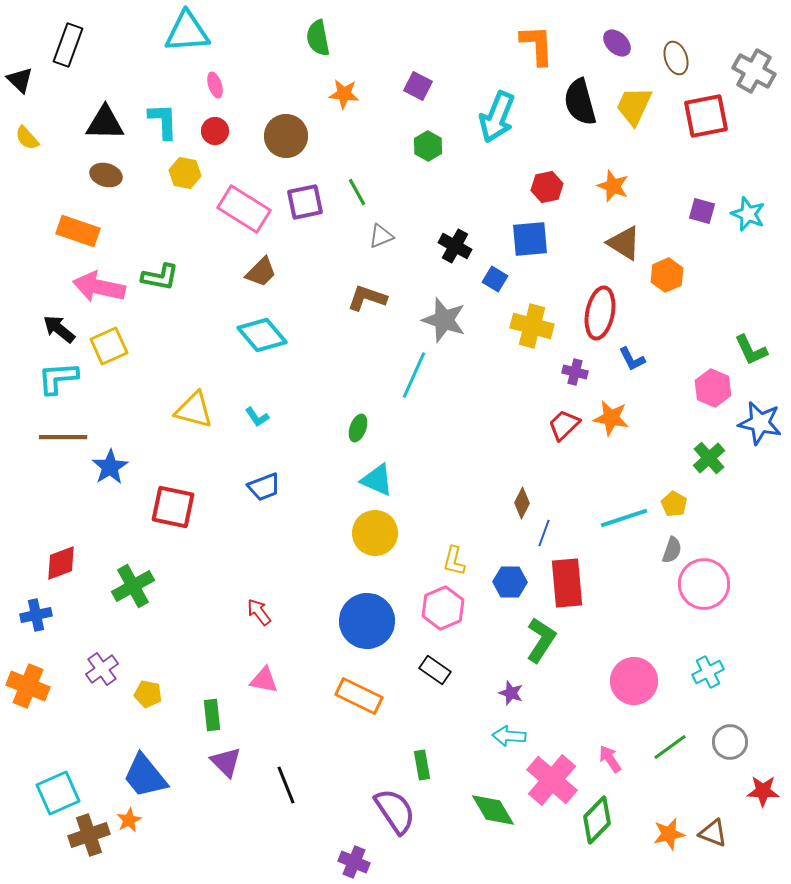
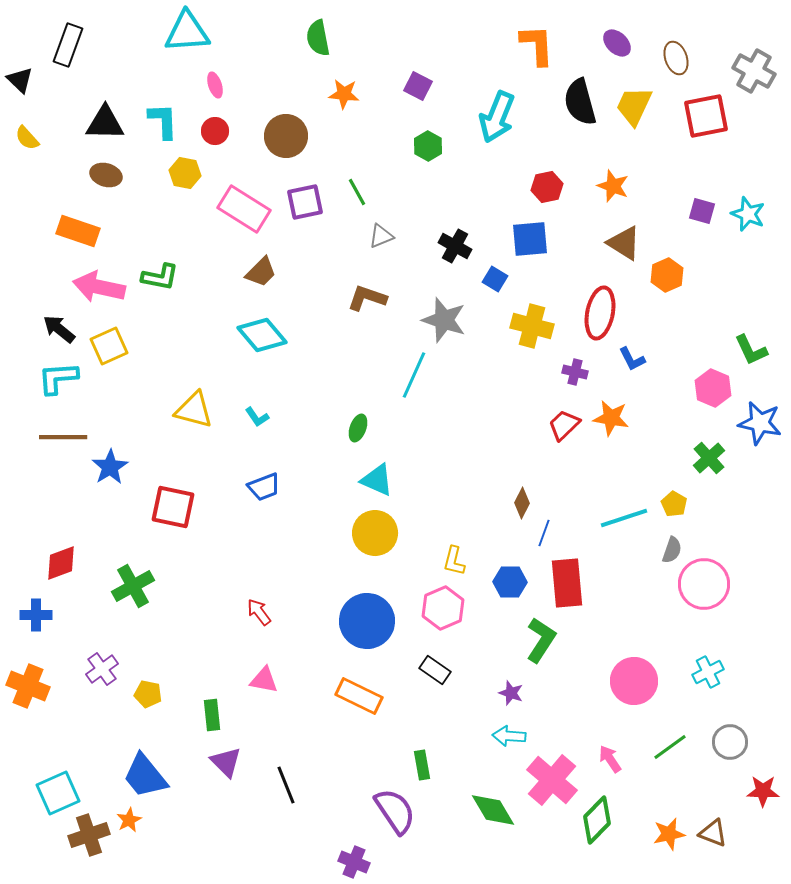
blue cross at (36, 615): rotated 12 degrees clockwise
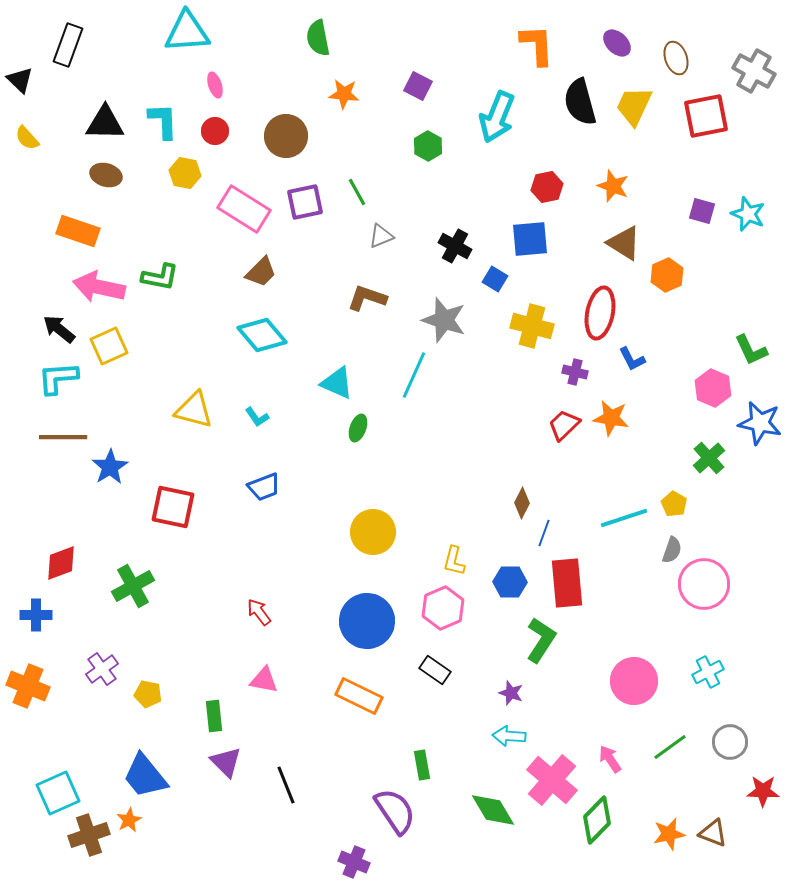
cyan triangle at (377, 480): moved 40 px left, 97 px up
yellow circle at (375, 533): moved 2 px left, 1 px up
green rectangle at (212, 715): moved 2 px right, 1 px down
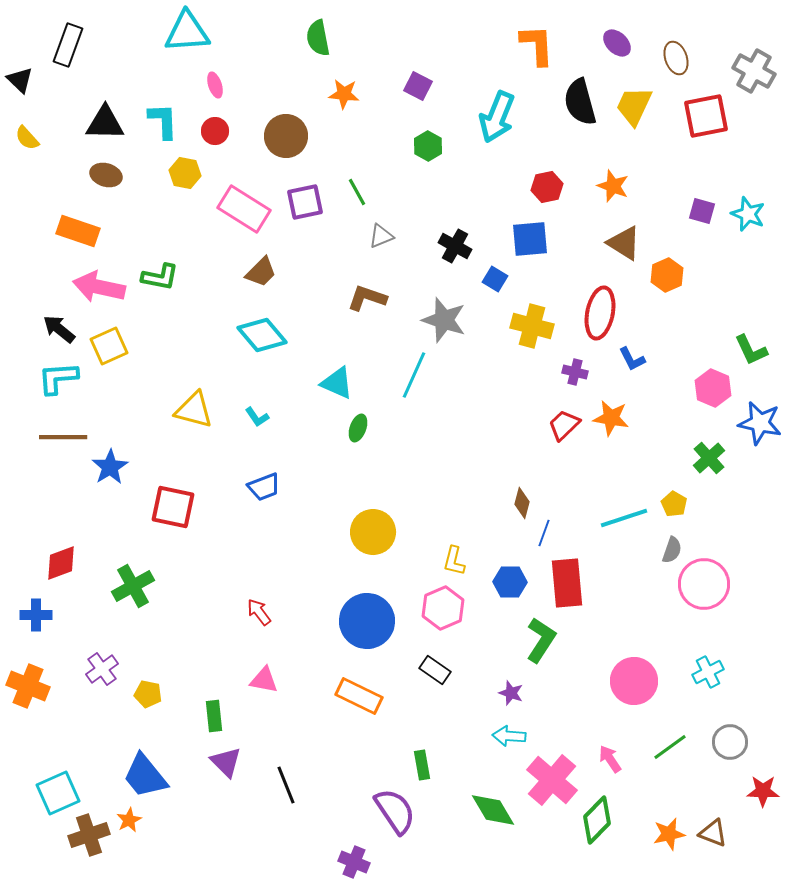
brown diamond at (522, 503): rotated 12 degrees counterclockwise
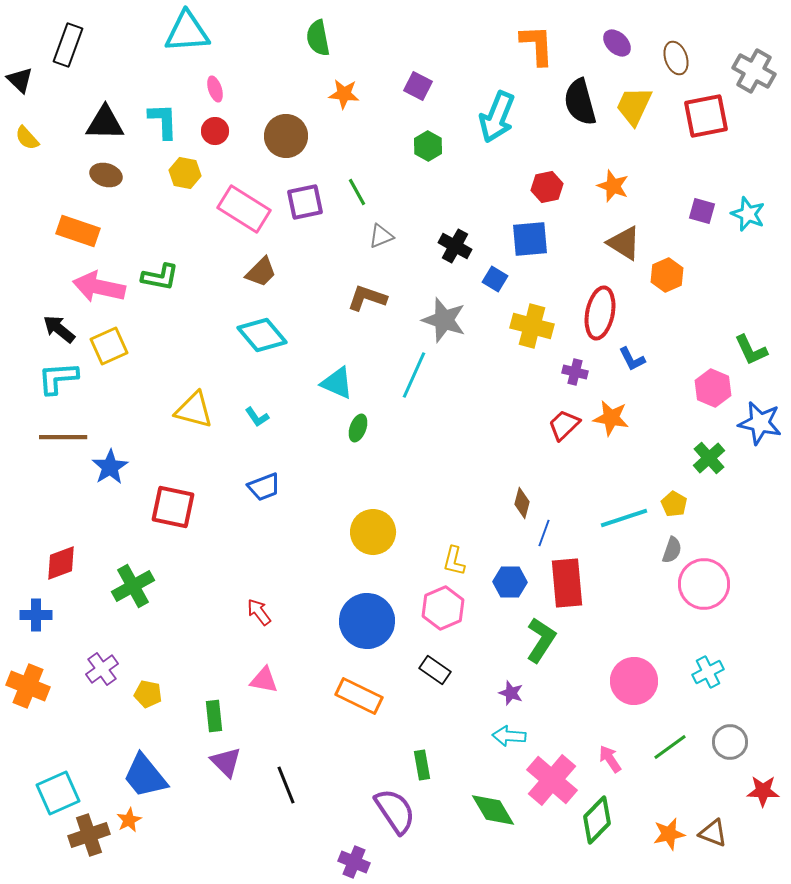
pink ellipse at (215, 85): moved 4 px down
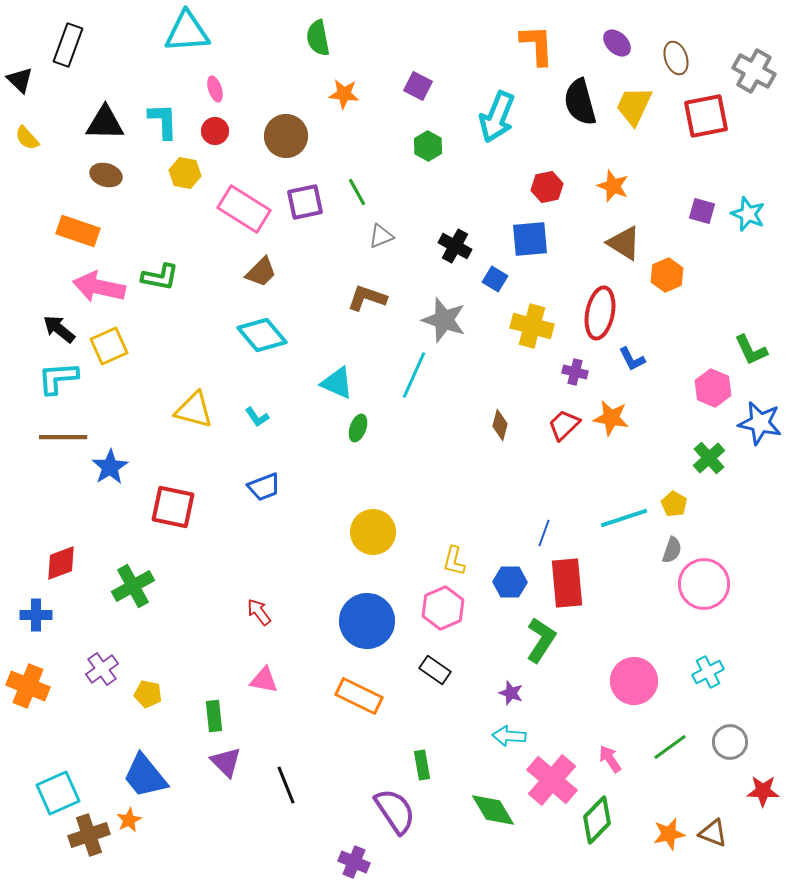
brown diamond at (522, 503): moved 22 px left, 78 px up
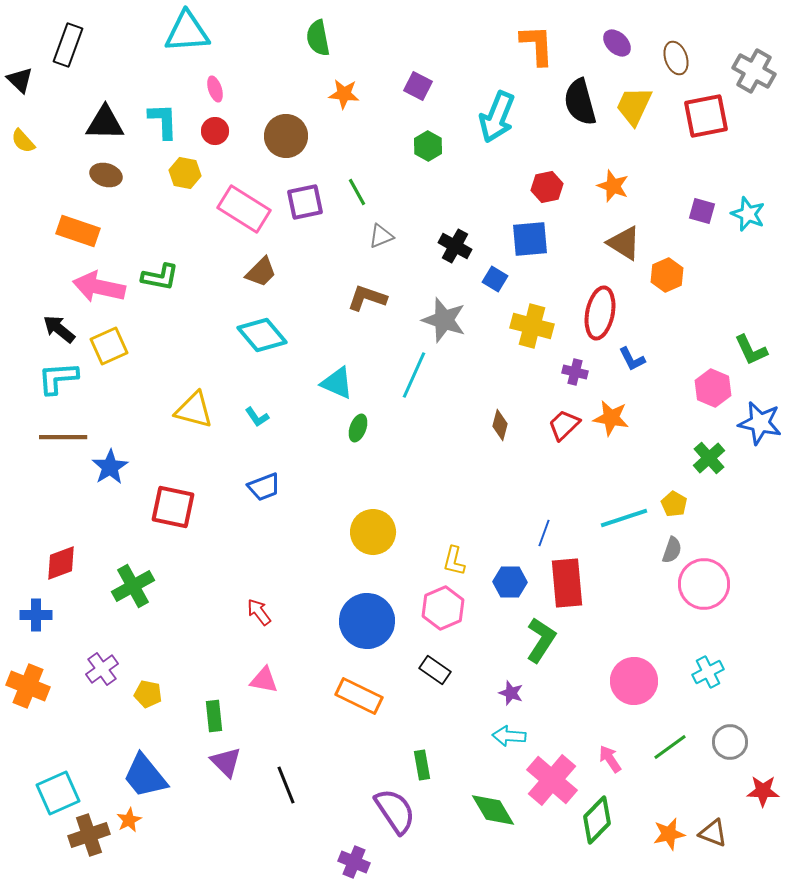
yellow semicircle at (27, 138): moved 4 px left, 3 px down
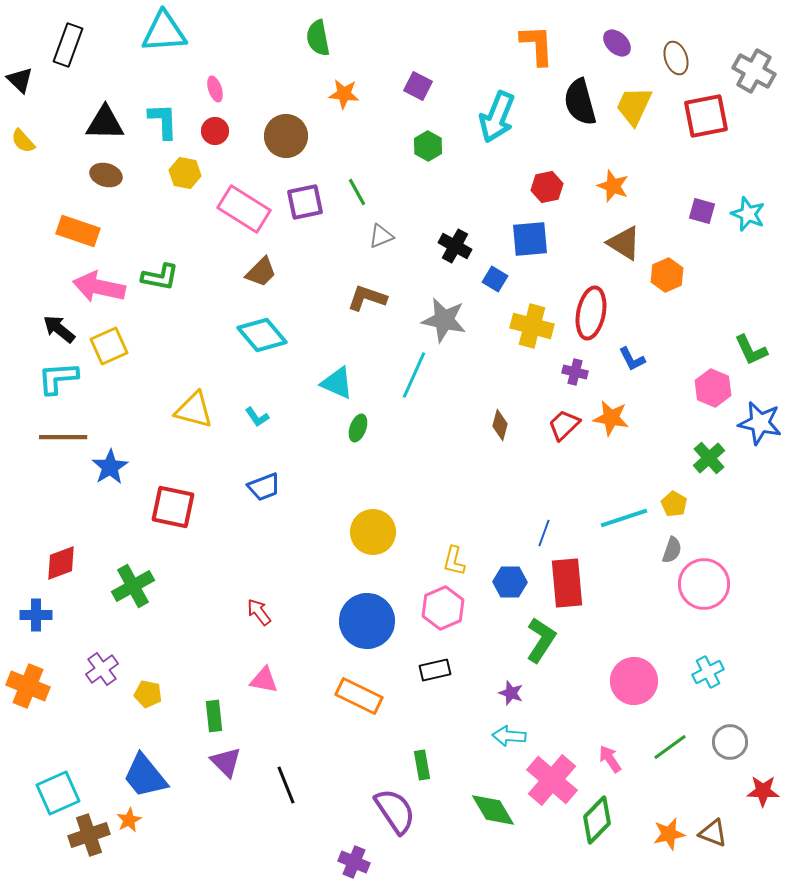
cyan triangle at (187, 32): moved 23 px left
red ellipse at (600, 313): moved 9 px left
gray star at (444, 320): rotated 6 degrees counterclockwise
black rectangle at (435, 670): rotated 48 degrees counterclockwise
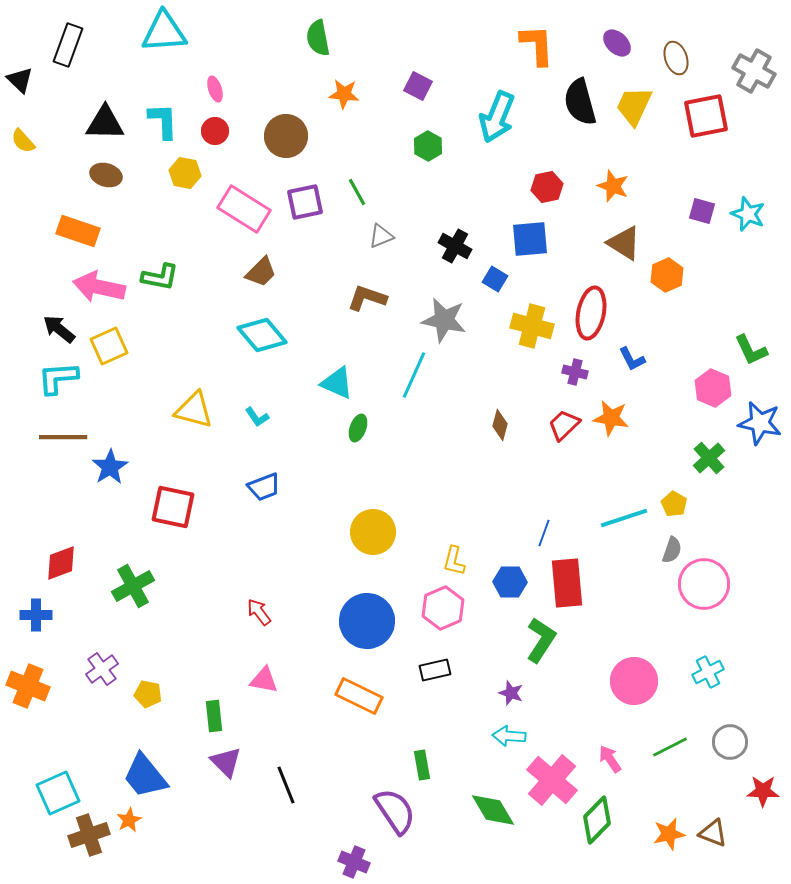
green line at (670, 747): rotated 9 degrees clockwise
